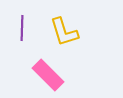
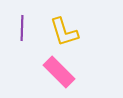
pink rectangle: moved 11 px right, 3 px up
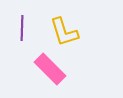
pink rectangle: moved 9 px left, 3 px up
